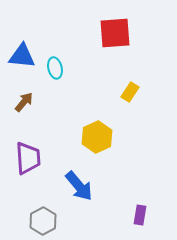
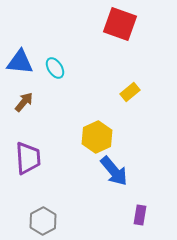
red square: moved 5 px right, 9 px up; rotated 24 degrees clockwise
blue triangle: moved 2 px left, 6 px down
cyan ellipse: rotated 20 degrees counterclockwise
yellow rectangle: rotated 18 degrees clockwise
blue arrow: moved 35 px right, 15 px up
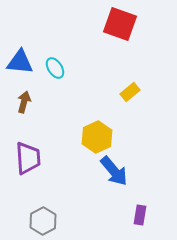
brown arrow: rotated 25 degrees counterclockwise
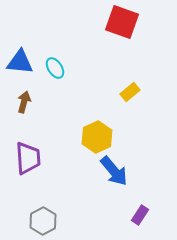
red square: moved 2 px right, 2 px up
purple rectangle: rotated 24 degrees clockwise
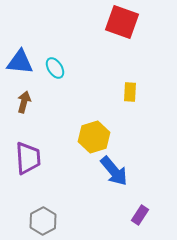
yellow rectangle: rotated 48 degrees counterclockwise
yellow hexagon: moved 3 px left; rotated 8 degrees clockwise
